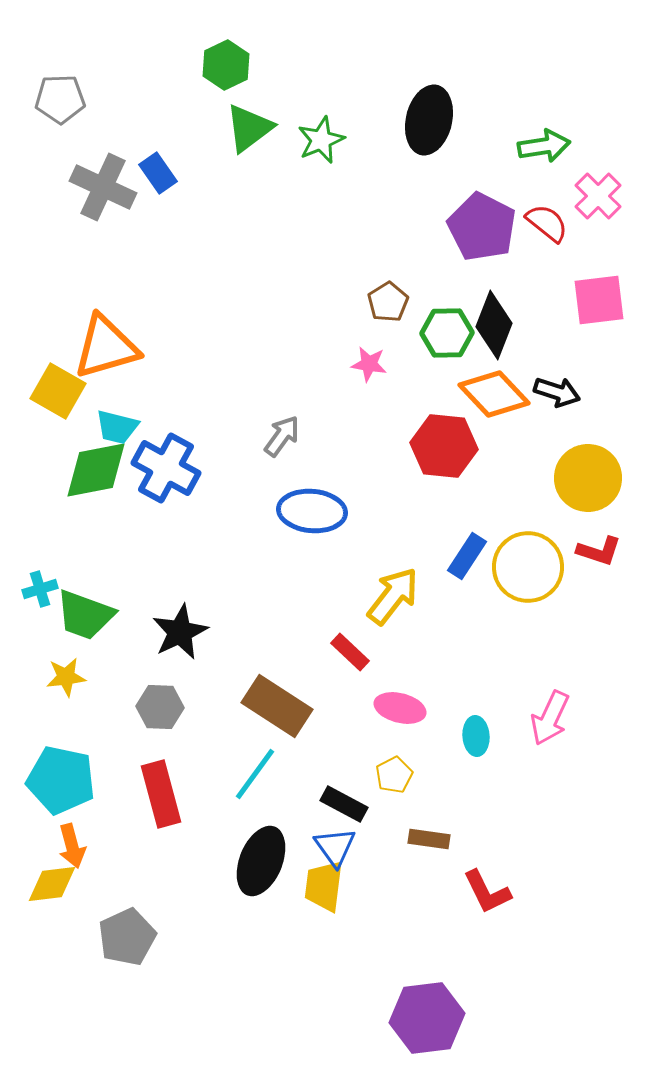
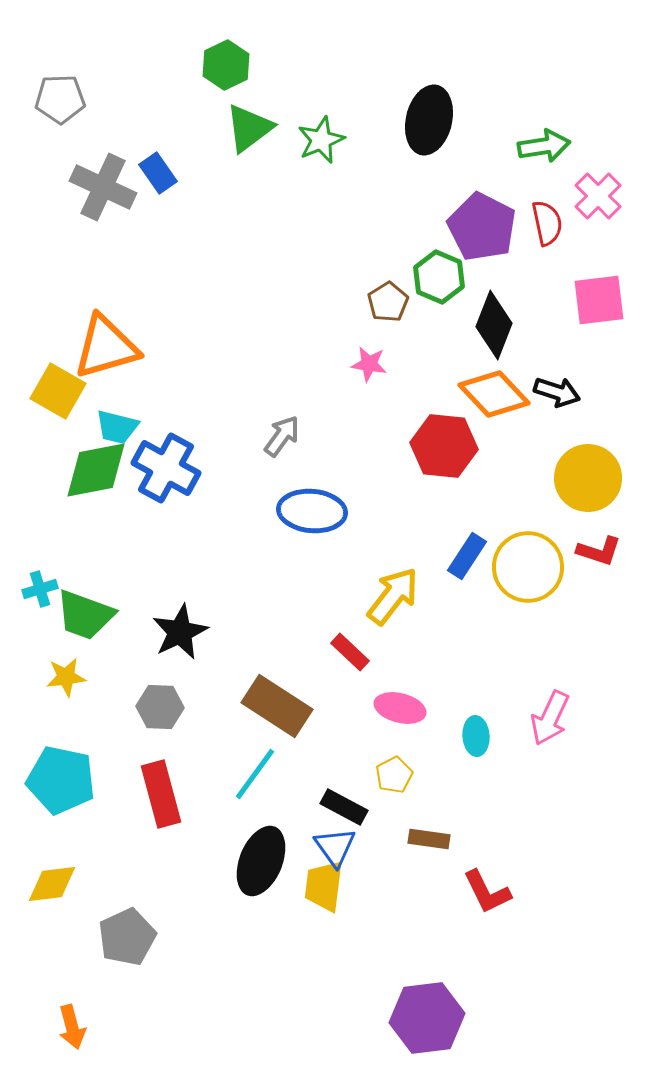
red semicircle at (547, 223): rotated 39 degrees clockwise
green hexagon at (447, 333): moved 8 px left, 56 px up; rotated 24 degrees clockwise
black rectangle at (344, 804): moved 3 px down
orange arrow at (72, 846): moved 181 px down
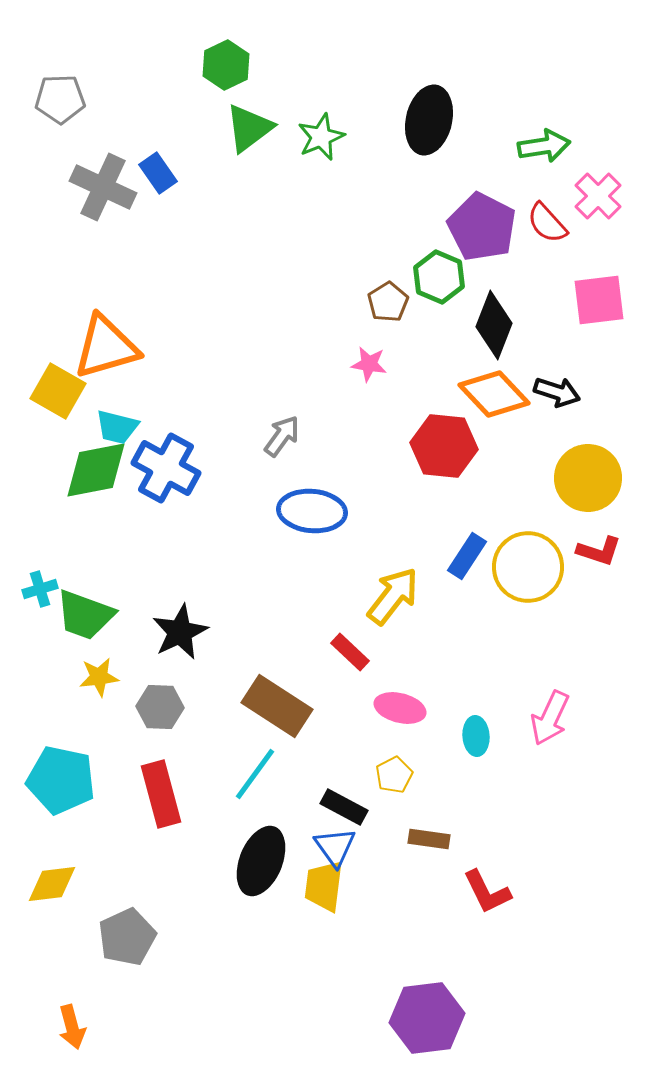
green star at (321, 140): moved 3 px up
red semicircle at (547, 223): rotated 150 degrees clockwise
yellow star at (66, 677): moved 33 px right
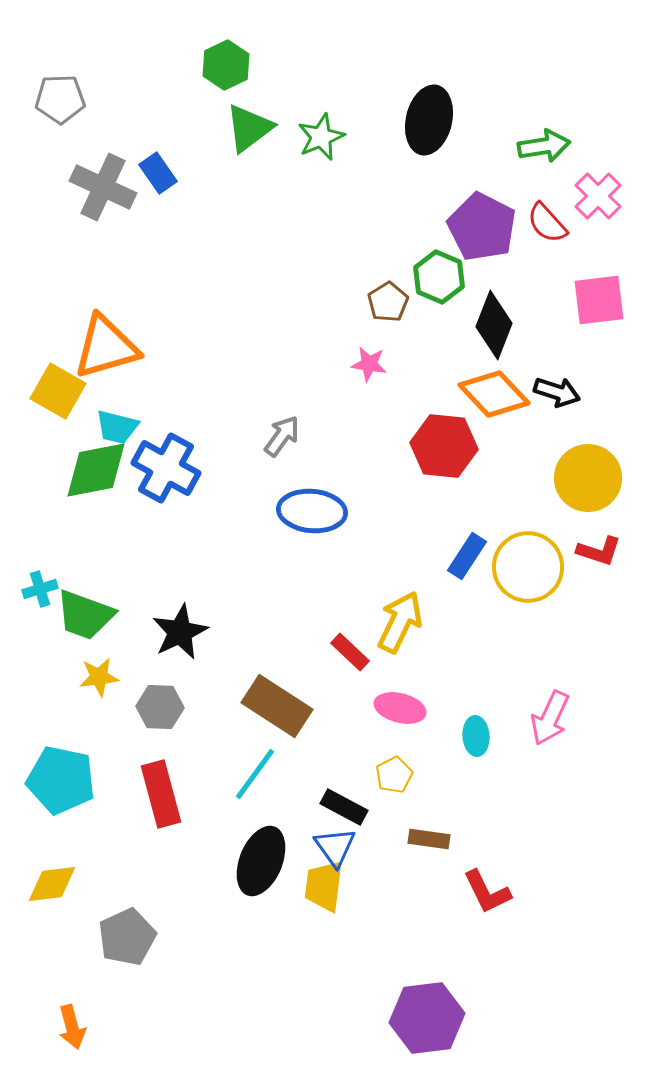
yellow arrow at (393, 596): moved 7 px right, 26 px down; rotated 12 degrees counterclockwise
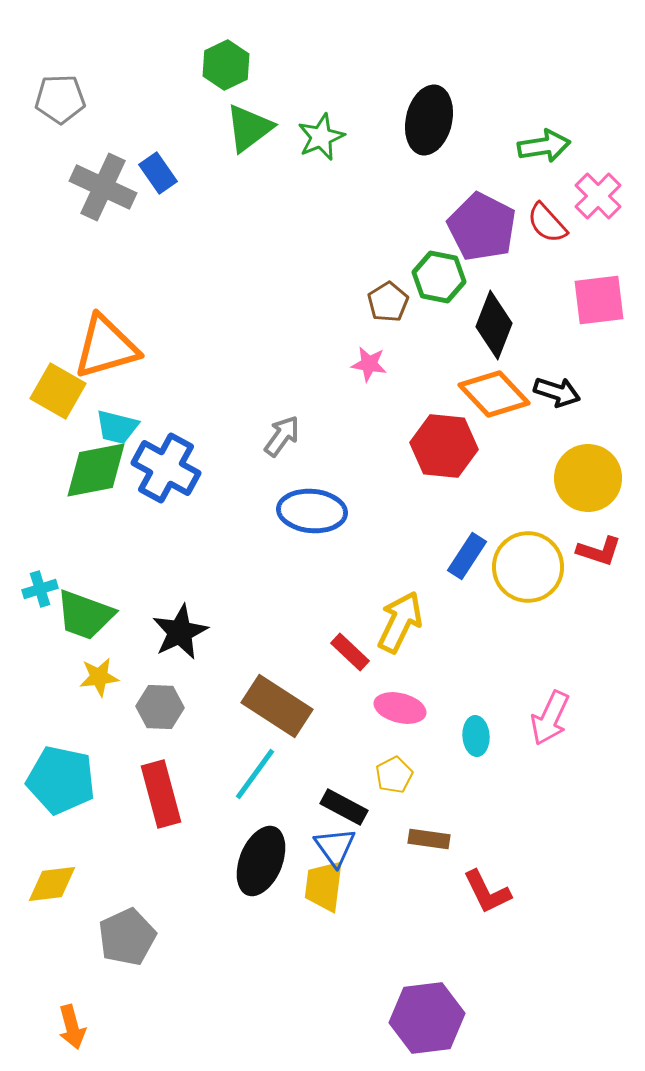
green hexagon at (439, 277): rotated 12 degrees counterclockwise
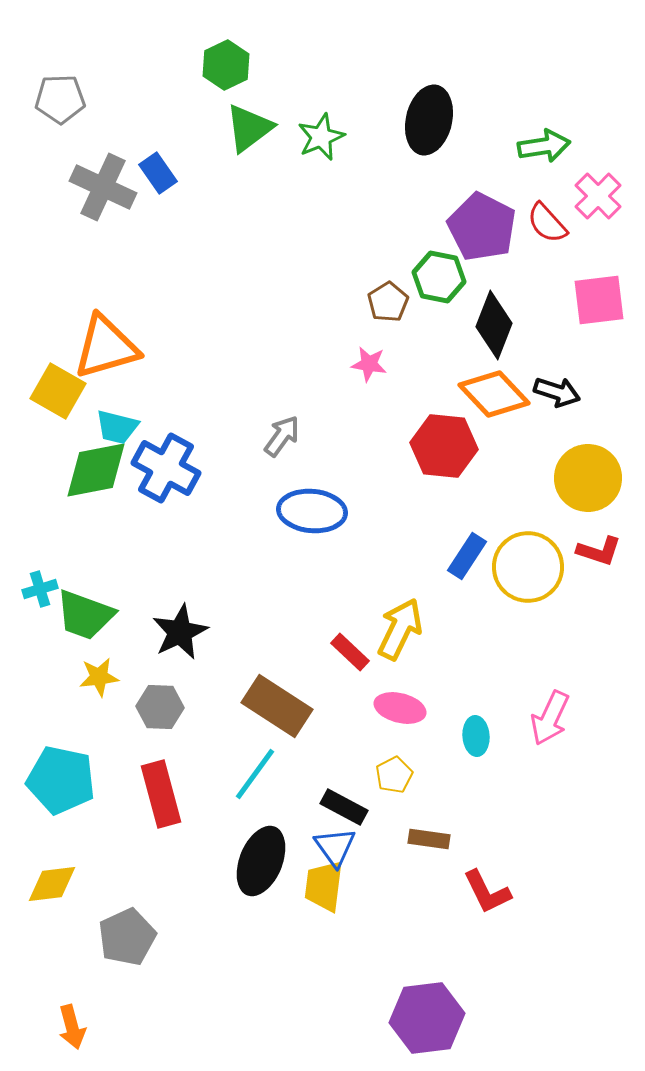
yellow arrow at (400, 622): moved 7 px down
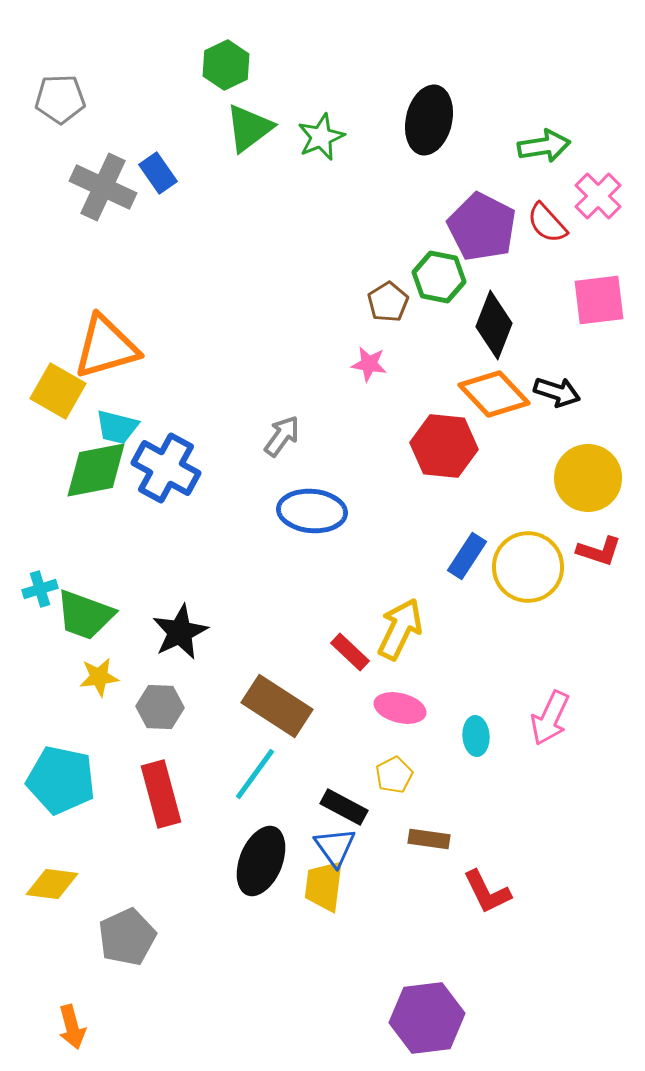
yellow diamond at (52, 884): rotated 14 degrees clockwise
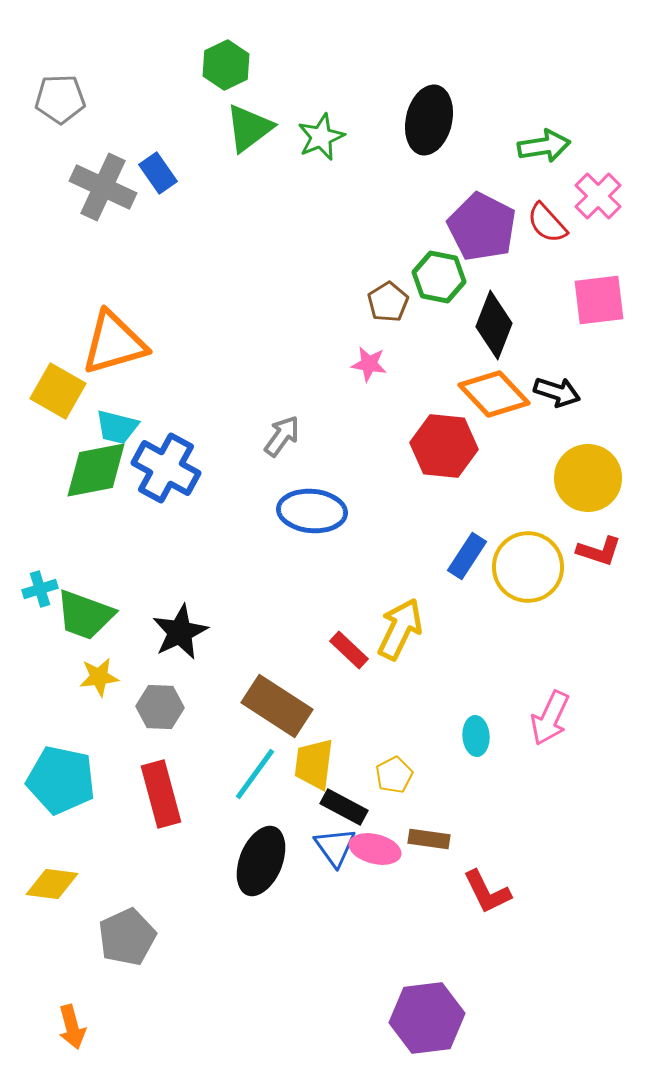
orange triangle at (106, 347): moved 8 px right, 4 px up
red rectangle at (350, 652): moved 1 px left, 2 px up
pink ellipse at (400, 708): moved 25 px left, 141 px down
yellow trapezoid at (324, 886): moved 10 px left, 122 px up
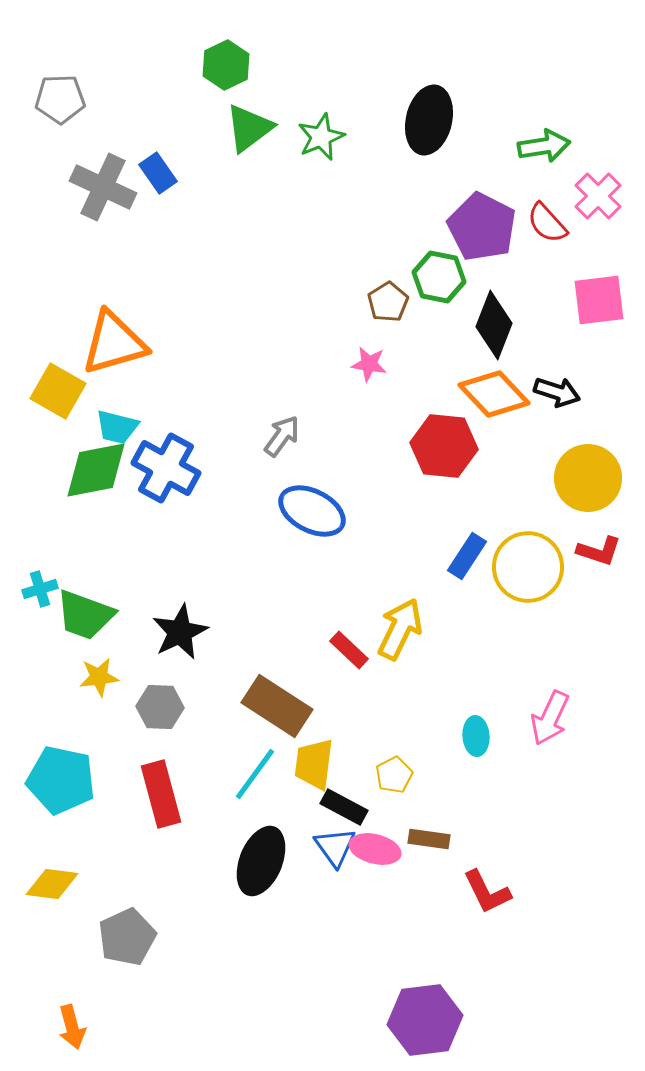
blue ellipse at (312, 511): rotated 22 degrees clockwise
purple hexagon at (427, 1018): moved 2 px left, 2 px down
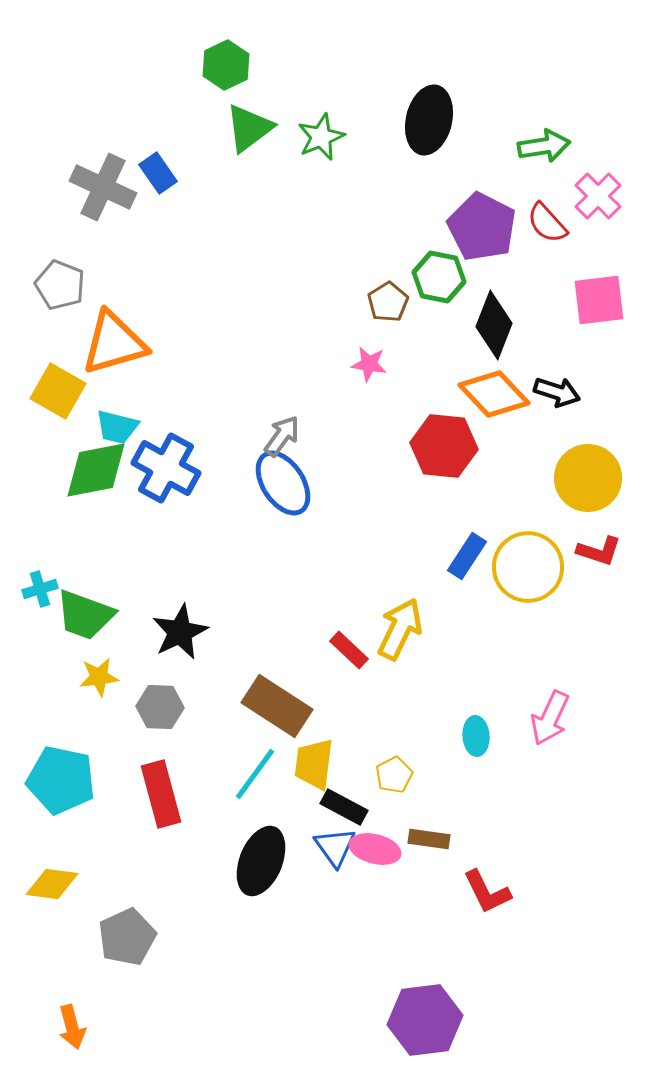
gray pentagon at (60, 99): moved 186 px down; rotated 24 degrees clockwise
blue ellipse at (312, 511): moved 29 px left, 28 px up; rotated 30 degrees clockwise
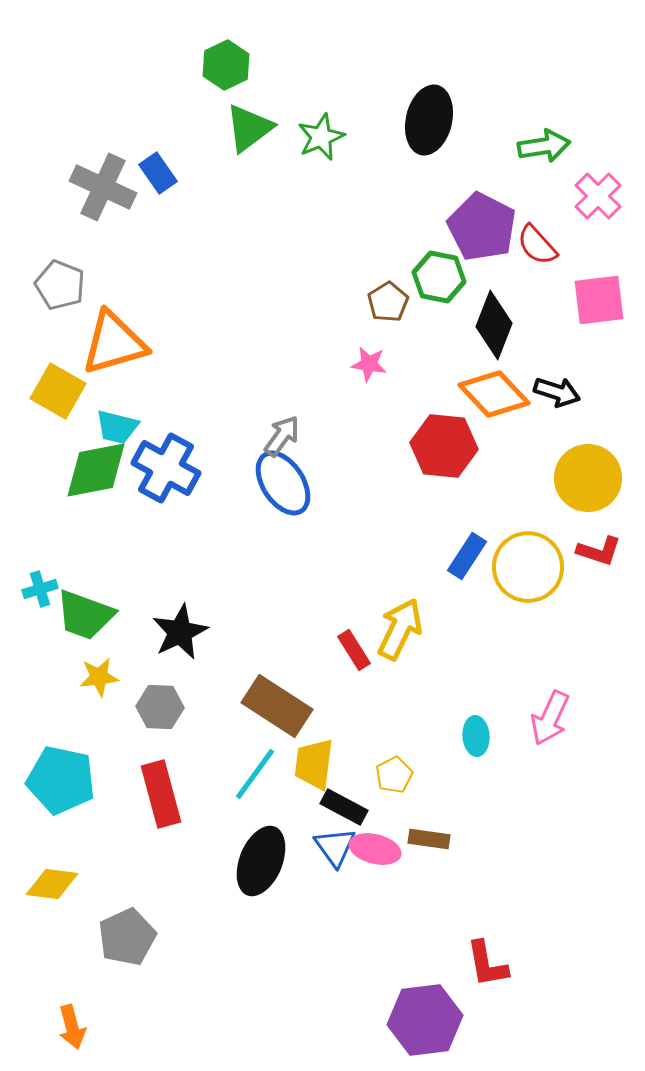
red semicircle at (547, 223): moved 10 px left, 22 px down
red rectangle at (349, 650): moved 5 px right; rotated 15 degrees clockwise
red L-shape at (487, 892): moved 72 px down; rotated 16 degrees clockwise
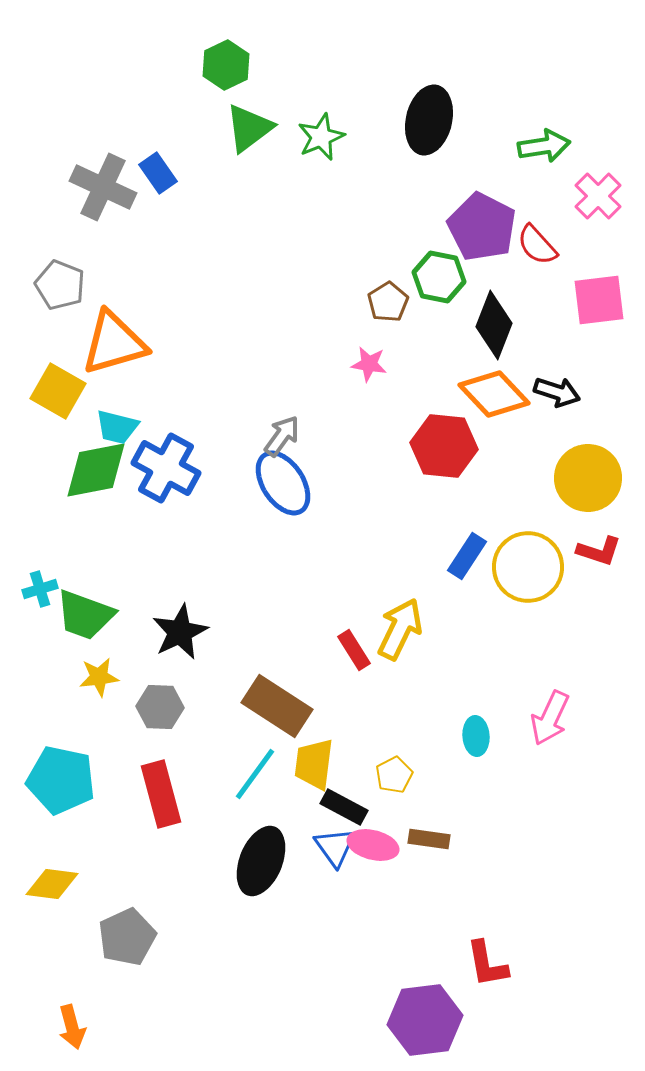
pink ellipse at (375, 849): moved 2 px left, 4 px up
